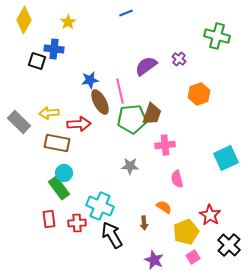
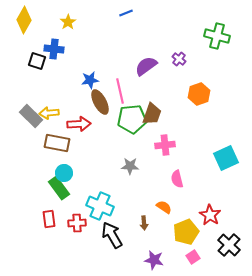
gray rectangle: moved 12 px right, 6 px up
purple star: rotated 12 degrees counterclockwise
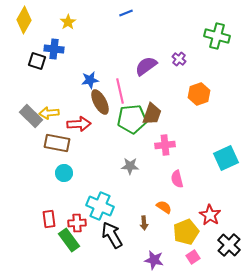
green rectangle: moved 10 px right, 52 px down
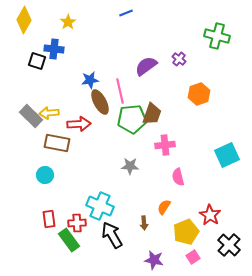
cyan square: moved 1 px right, 3 px up
cyan circle: moved 19 px left, 2 px down
pink semicircle: moved 1 px right, 2 px up
orange semicircle: rotated 91 degrees counterclockwise
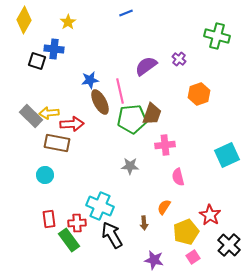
red arrow: moved 7 px left
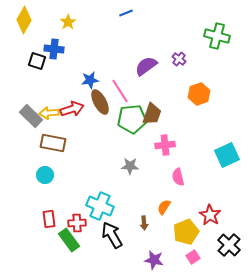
pink line: rotated 20 degrees counterclockwise
red arrow: moved 15 px up; rotated 15 degrees counterclockwise
brown rectangle: moved 4 px left
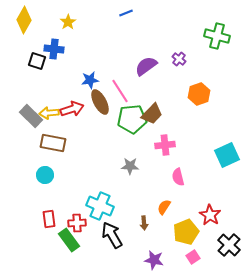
brown trapezoid: rotated 25 degrees clockwise
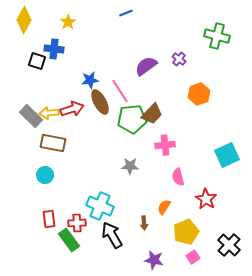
red star: moved 4 px left, 16 px up
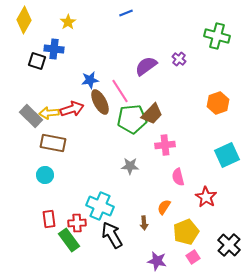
orange hexagon: moved 19 px right, 9 px down
red star: moved 2 px up
purple star: moved 3 px right, 1 px down
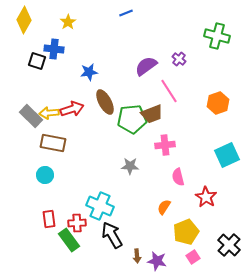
blue star: moved 1 px left, 8 px up
pink line: moved 49 px right
brown ellipse: moved 5 px right
brown trapezoid: rotated 25 degrees clockwise
brown arrow: moved 7 px left, 33 px down
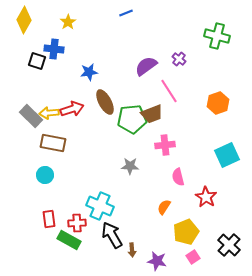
green rectangle: rotated 25 degrees counterclockwise
brown arrow: moved 5 px left, 6 px up
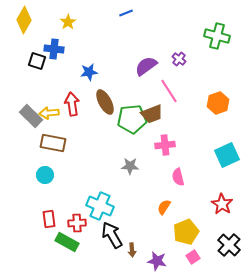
red arrow: moved 5 px up; rotated 80 degrees counterclockwise
red star: moved 16 px right, 7 px down
green rectangle: moved 2 px left, 2 px down
